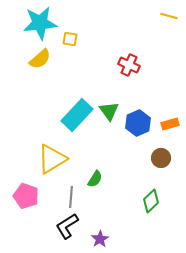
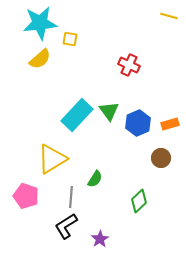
green diamond: moved 12 px left
black L-shape: moved 1 px left
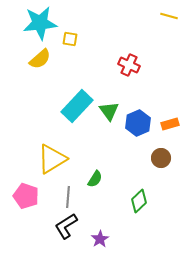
cyan rectangle: moved 9 px up
gray line: moved 3 px left
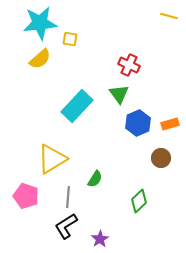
green triangle: moved 10 px right, 17 px up
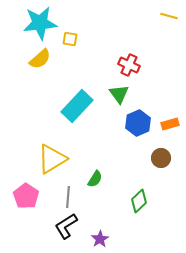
pink pentagon: rotated 15 degrees clockwise
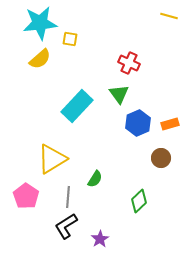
red cross: moved 2 px up
